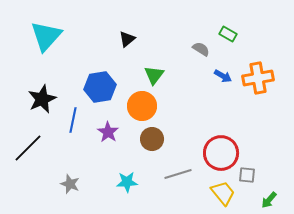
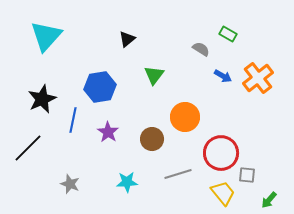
orange cross: rotated 28 degrees counterclockwise
orange circle: moved 43 px right, 11 px down
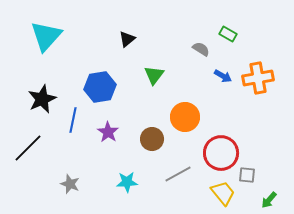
orange cross: rotated 28 degrees clockwise
gray line: rotated 12 degrees counterclockwise
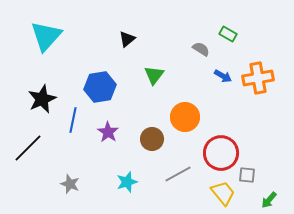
cyan star: rotated 15 degrees counterclockwise
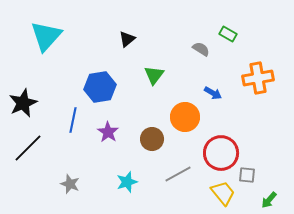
blue arrow: moved 10 px left, 17 px down
black star: moved 19 px left, 4 px down
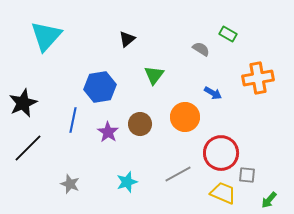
brown circle: moved 12 px left, 15 px up
yellow trapezoid: rotated 28 degrees counterclockwise
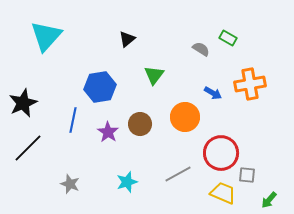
green rectangle: moved 4 px down
orange cross: moved 8 px left, 6 px down
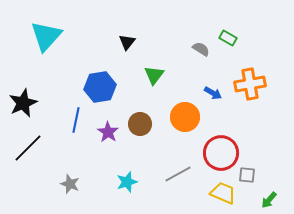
black triangle: moved 3 px down; rotated 12 degrees counterclockwise
blue line: moved 3 px right
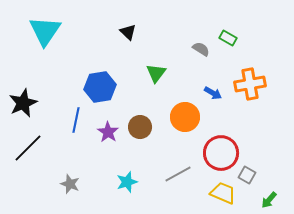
cyan triangle: moved 1 px left, 5 px up; rotated 8 degrees counterclockwise
black triangle: moved 1 px right, 10 px up; rotated 24 degrees counterclockwise
green triangle: moved 2 px right, 2 px up
brown circle: moved 3 px down
gray square: rotated 24 degrees clockwise
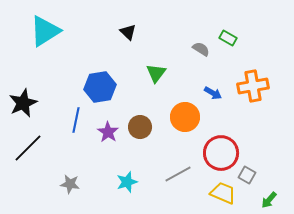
cyan triangle: rotated 24 degrees clockwise
orange cross: moved 3 px right, 2 px down
gray star: rotated 12 degrees counterclockwise
